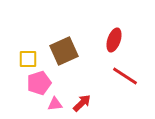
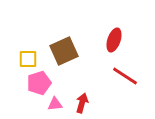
red arrow: rotated 30 degrees counterclockwise
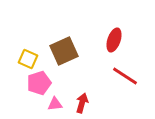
yellow square: rotated 24 degrees clockwise
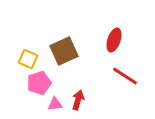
red arrow: moved 4 px left, 3 px up
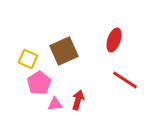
red line: moved 4 px down
pink pentagon: rotated 15 degrees counterclockwise
